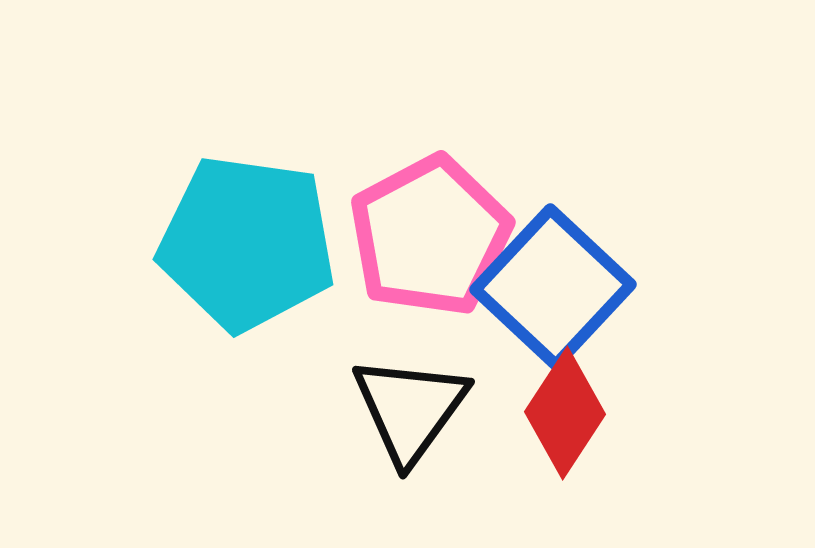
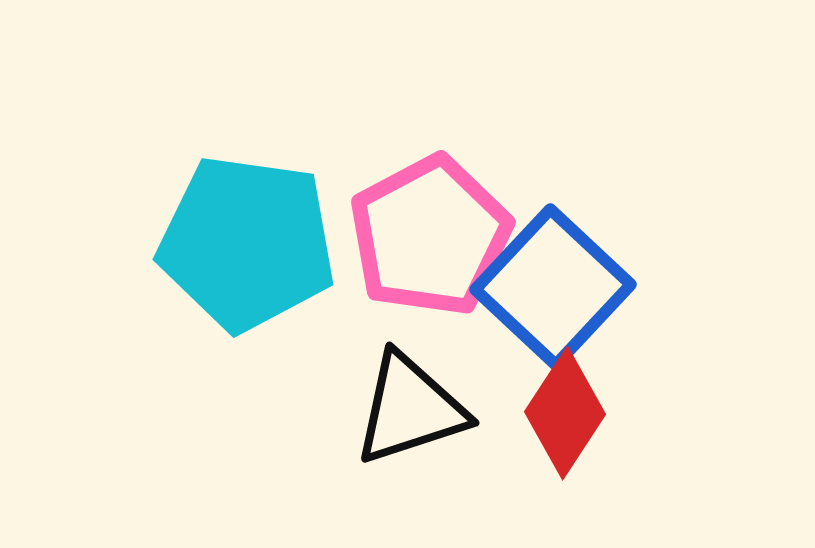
black triangle: rotated 36 degrees clockwise
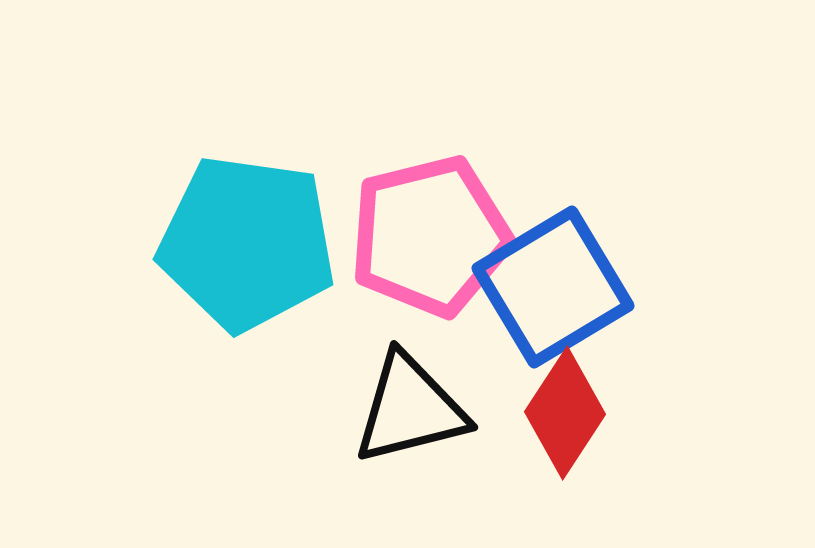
pink pentagon: rotated 14 degrees clockwise
blue square: rotated 16 degrees clockwise
black triangle: rotated 4 degrees clockwise
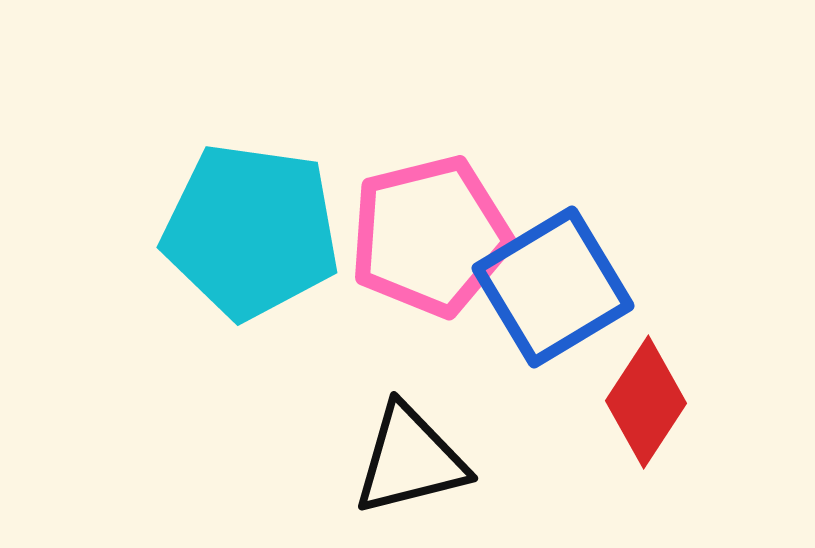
cyan pentagon: moved 4 px right, 12 px up
black triangle: moved 51 px down
red diamond: moved 81 px right, 11 px up
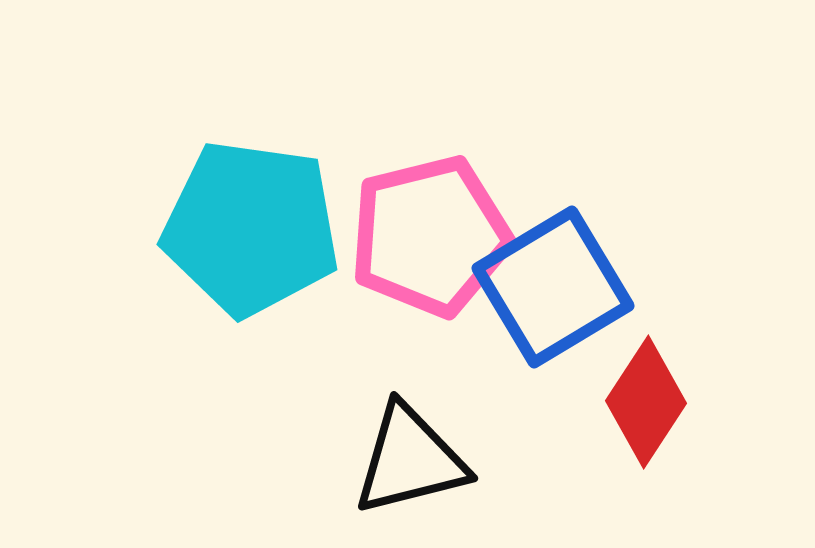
cyan pentagon: moved 3 px up
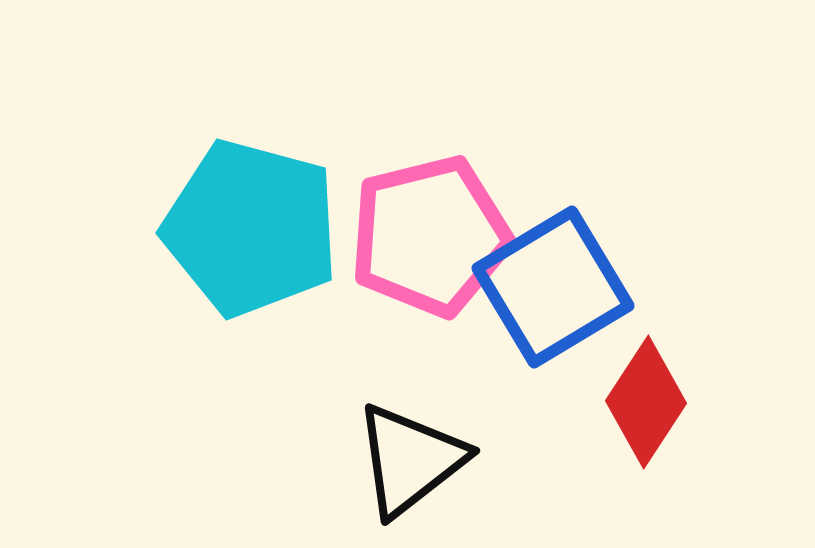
cyan pentagon: rotated 7 degrees clockwise
black triangle: rotated 24 degrees counterclockwise
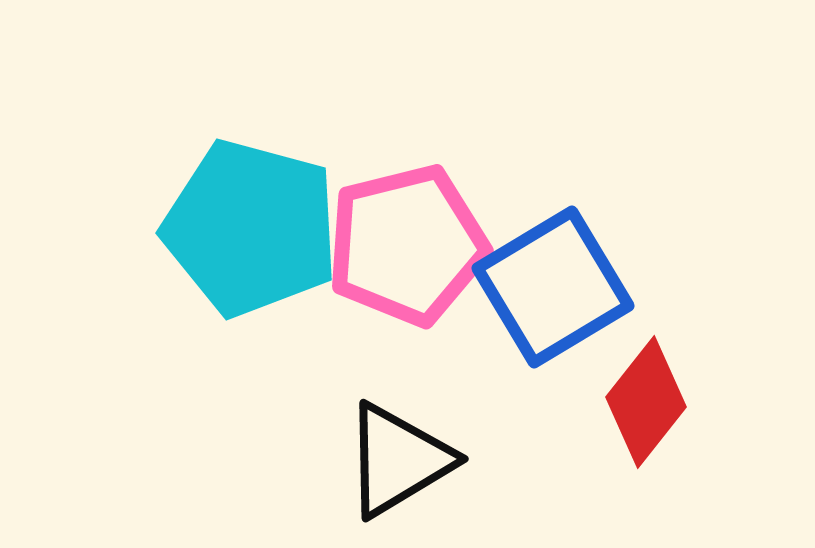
pink pentagon: moved 23 px left, 9 px down
red diamond: rotated 5 degrees clockwise
black triangle: moved 12 px left; rotated 7 degrees clockwise
